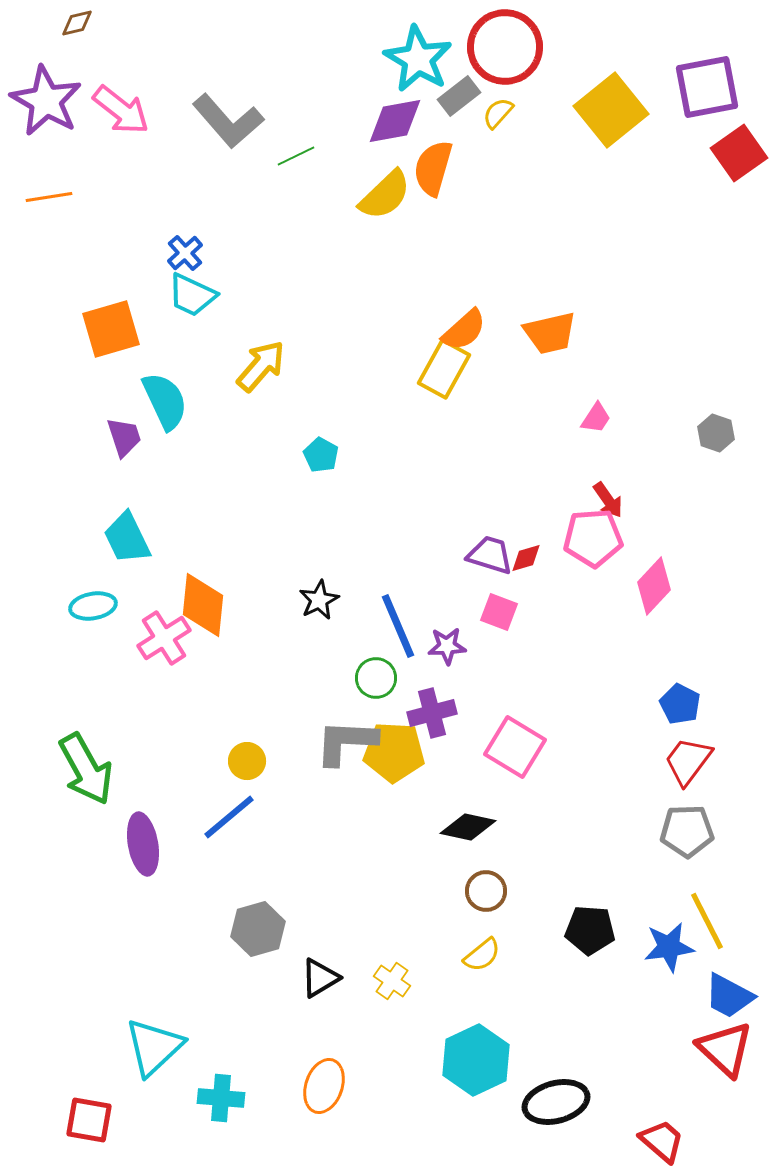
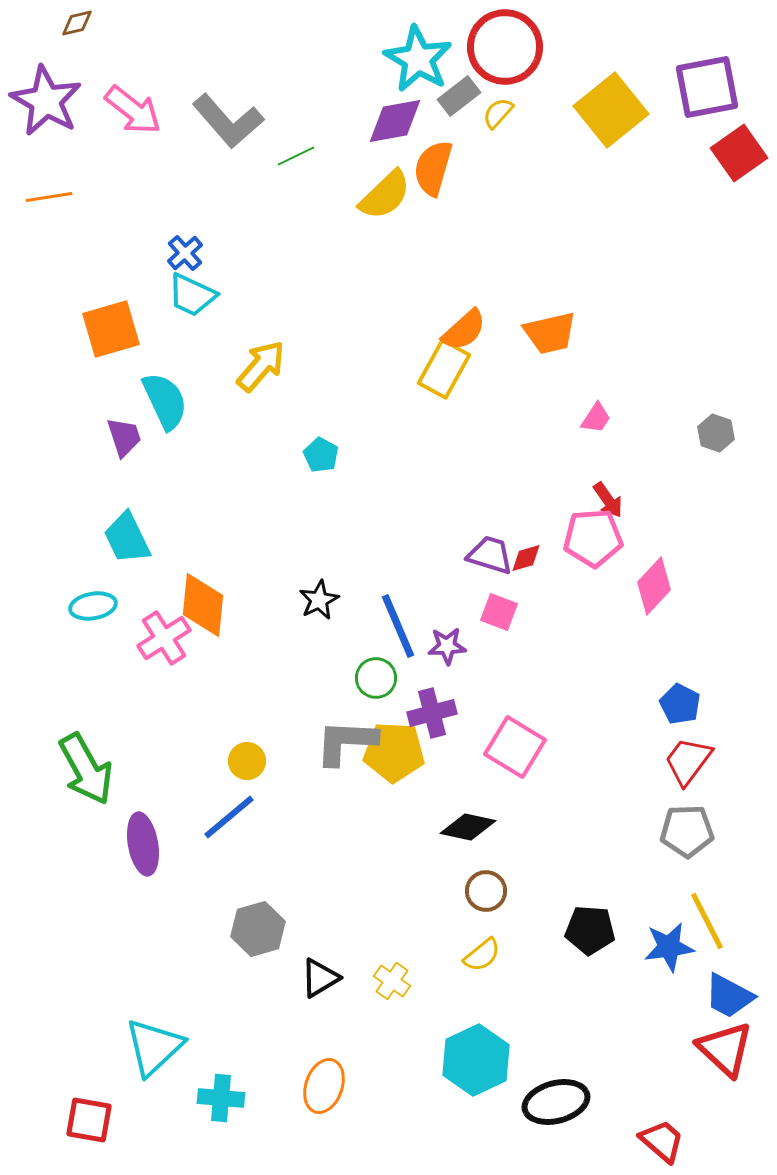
pink arrow at (121, 110): moved 12 px right
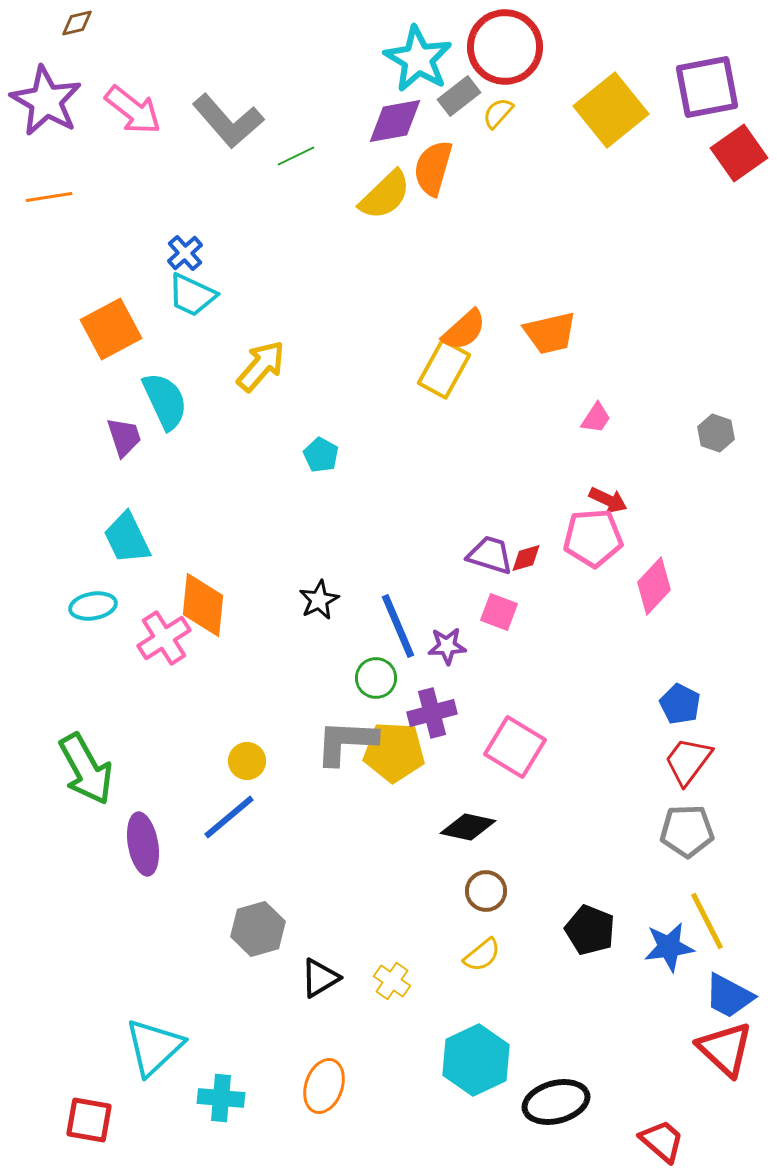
orange square at (111, 329): rotated 12 degrees counterclockwise
red arrow at (608, 500): rotated 30 degrees counterclockwise
black pentagon at (590, 930): rotated 18 degrees clockwise
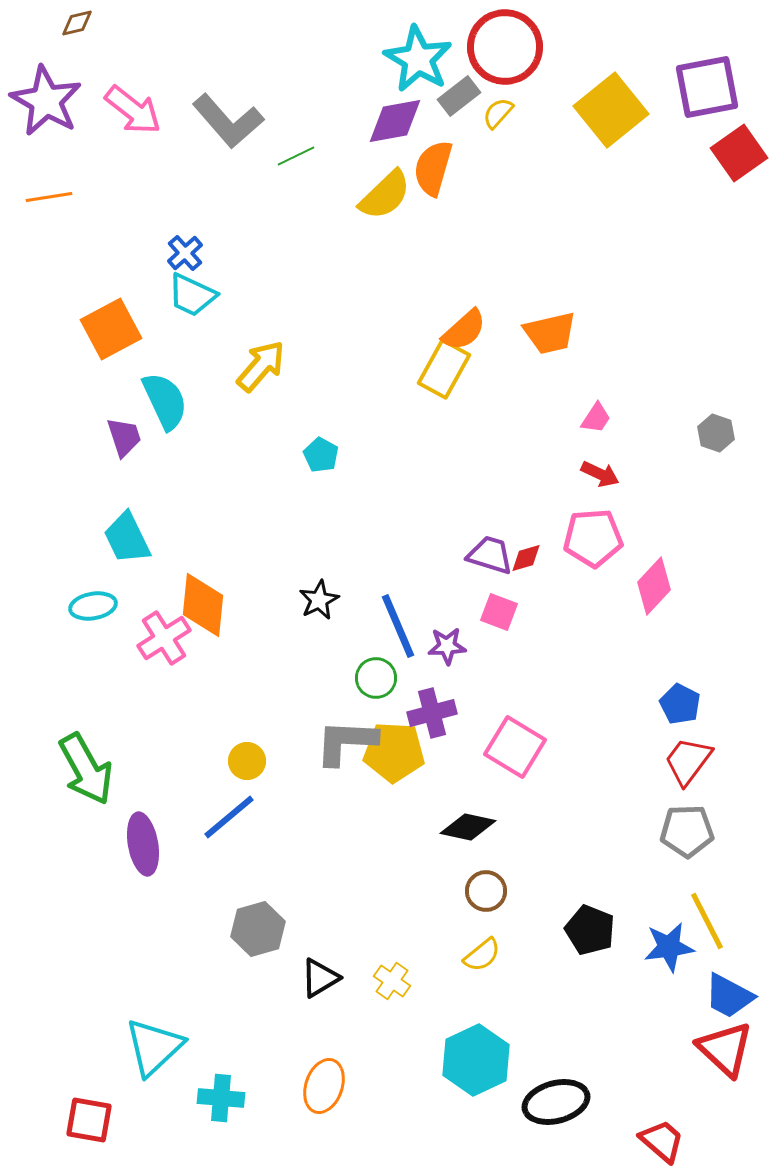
red arrow at (608, 500): moved 8 px left, 26 px up
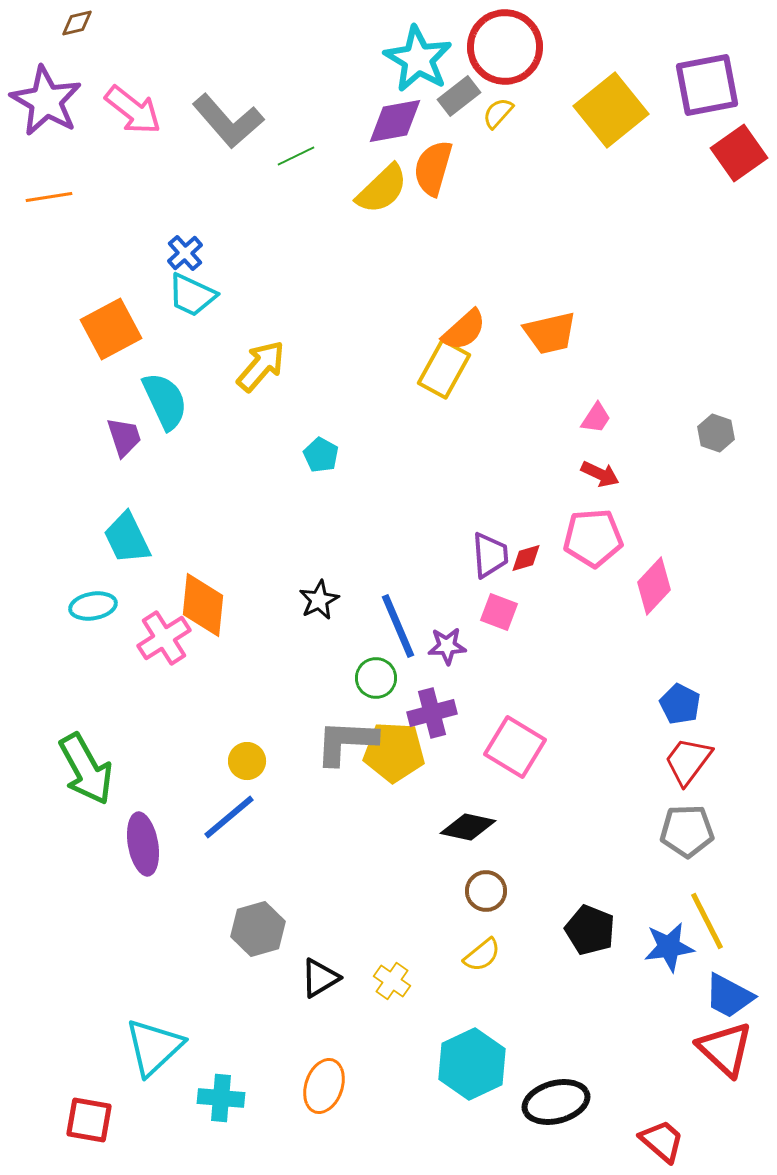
purple square at (707, 87): moved 2 px up
yellow semicircle at (385, 195): moved 3 px left, 6 px up
purple trapezoid at (490, 555): rotated 69 degrees clockwise
cyan hexagon at (476, 1060): moved 4 px left, 4 px down
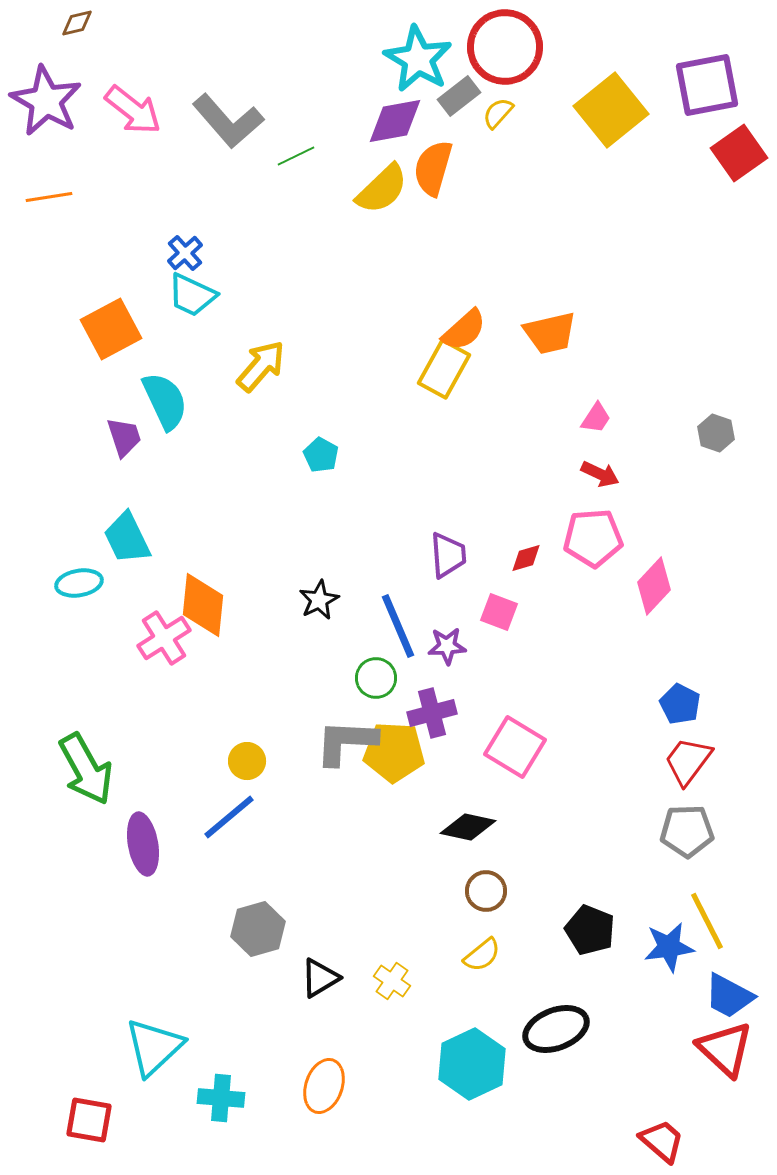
purple trapezoid at (490, 555): moved 42 px left
cyan ellipse at (93, 606): moved 14 px left, 23 px up
black ellipse at (556, 1102): moved 73 px up; rotated 6 degrees counterclockwise
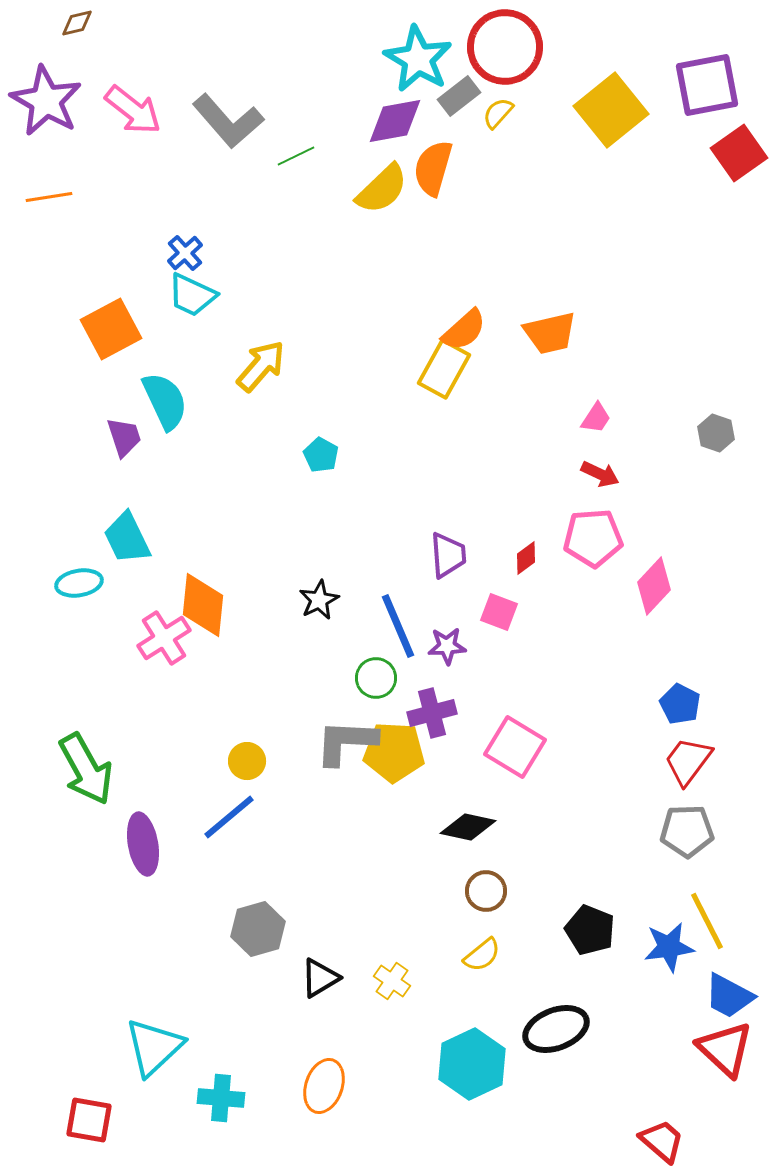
red diamond at (526, 558): rotated 20 degrees counterclockwise
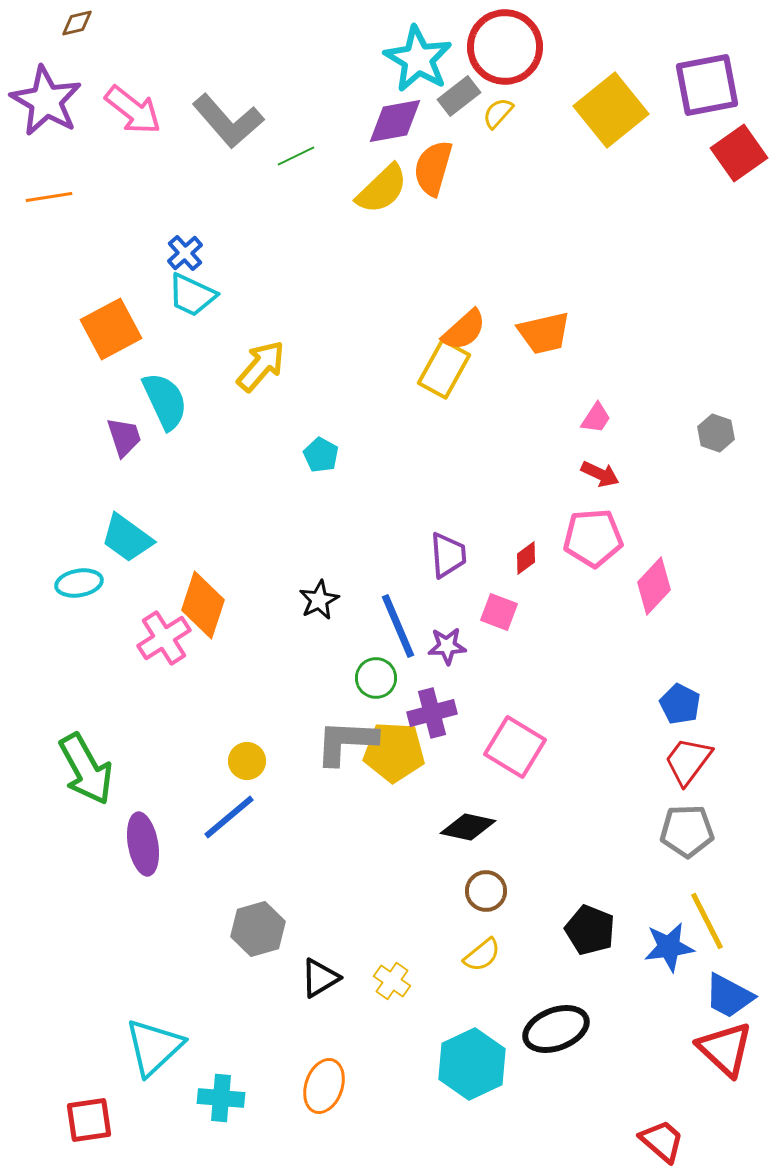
orange trapezoid at (550, 333): moved 6 px left
cyan trapezoid at (127, 538): rotated 28 degrees counterclockwise
orange diamond at (203, 605): rotated 12 degrees clockwise
red square at (89, 1120): rotated 18 degrees counterclockwise
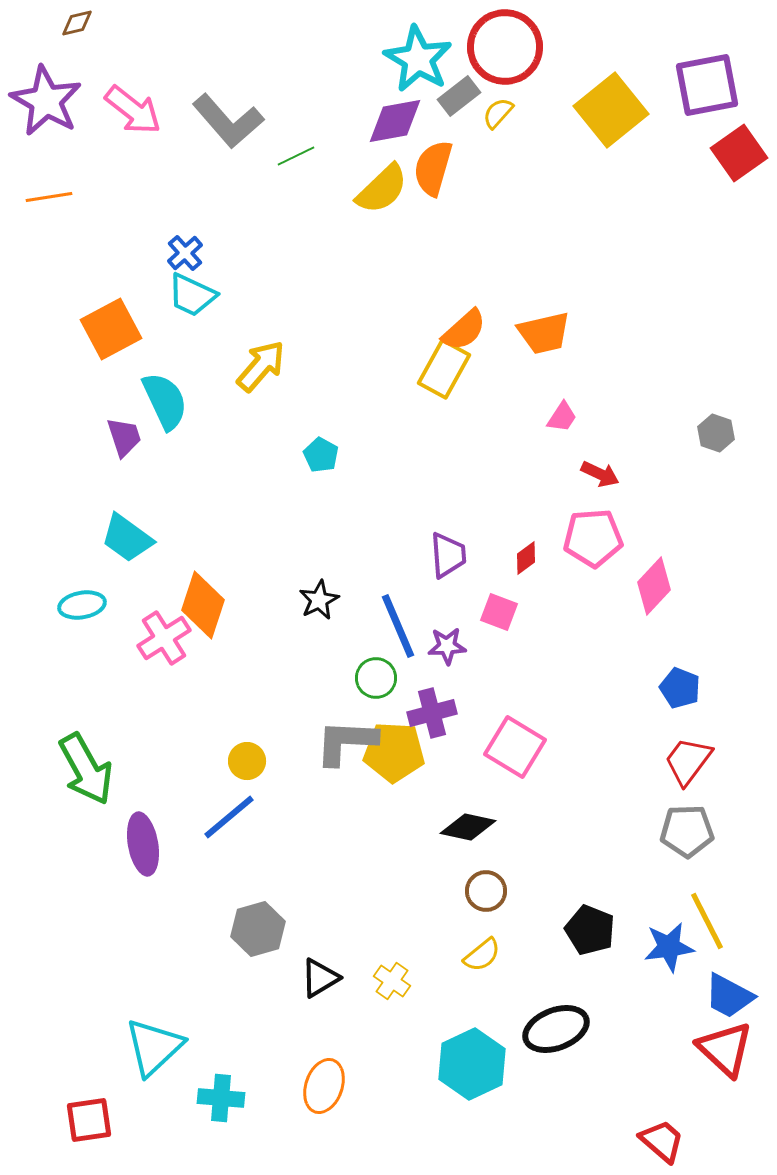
pink trapezoid at (596, 418): moved 34 px left, 1 px up
cyan ellipse at (79, 583): moved 3 px right, 22 px down
blue pentagon at (680, 704): moved 16 px up; rotated 6 degrees counterclockwise
